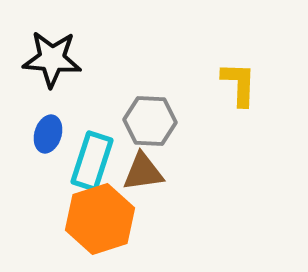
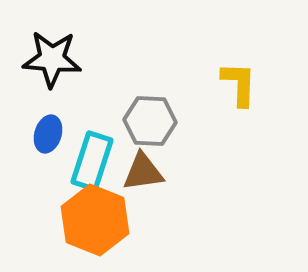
orange hexagon: moved 5 px left, 1 px down; rotated 20 degrees counterclockwise
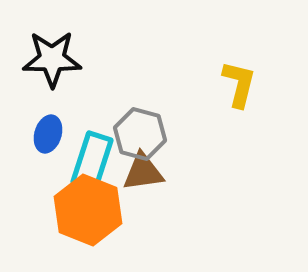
black star: rotated 4 degrees counterclockwise
yellow L-shape: rotated 12 degrees clockwise
gray hexagon: moved 10 px left, 13 px down; rotated 12 degrees clockwise
orange hexagon: moved 7 px left, 10 px up
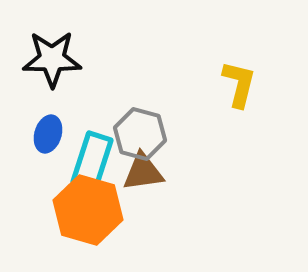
orange hexagon: rotated 6 degrees counterclockwise
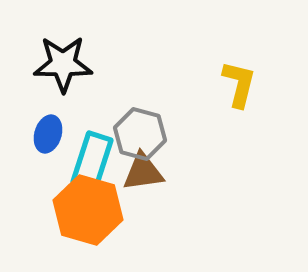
black star: moved 11 px right, 5 px down
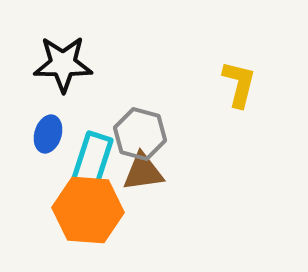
orange hexagon: rotated 12 degrees counterclockwise
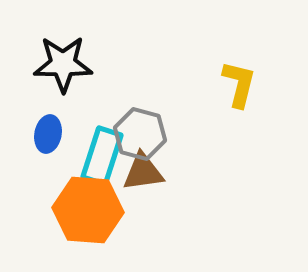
blue ellipse: rotated 6 degrees counterclockwise
cyan rectangle: moved 10 px right, 5 px up
